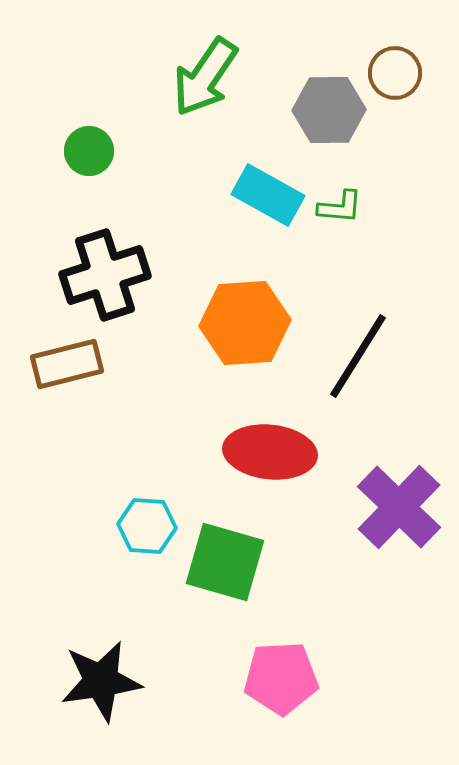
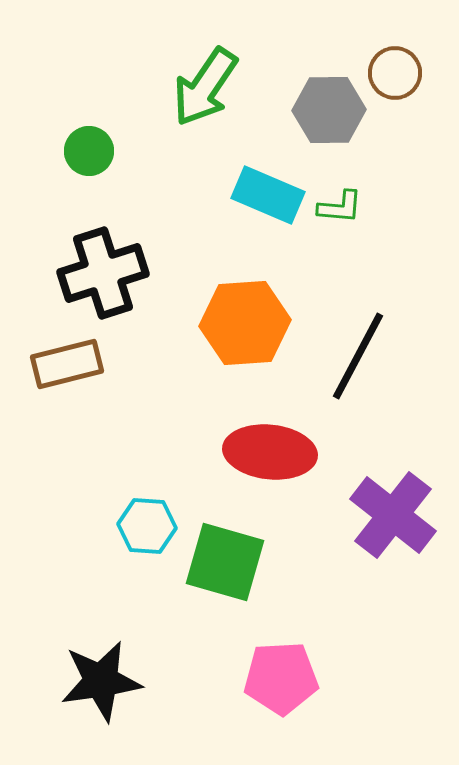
green arrow: moved 10 px down
cyan rectangle: rotated 6 degrees counterclockwise
black cross: moved 2 px left, 2 px up
black line: rotated 4 degrees counterclockwise
purple cross: moved 6 px left, 8 px down; rotated 6 degrees counterclockwise
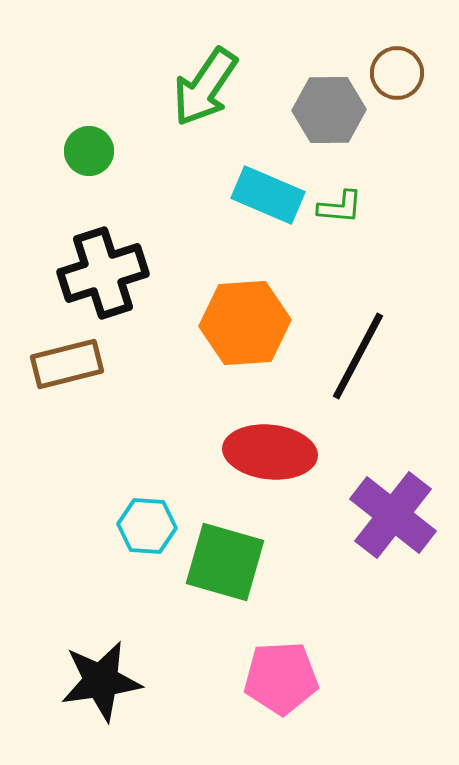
brown circle: moved 2 px right
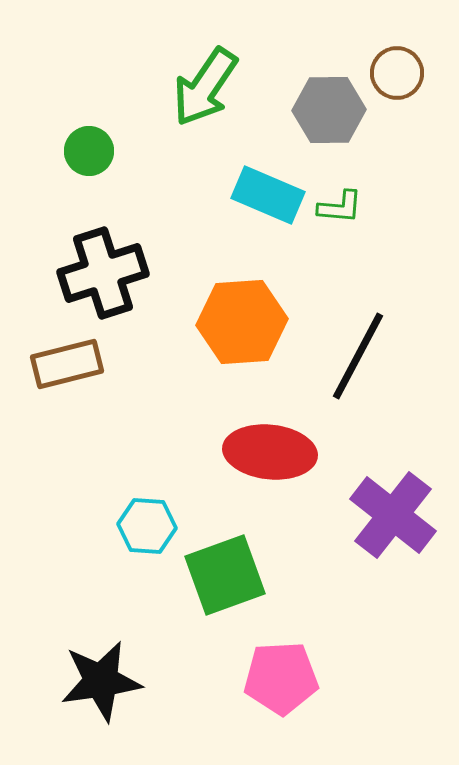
orange hexagon: moved 3 px left, 1 px up
green square: moved 13 px down; rotated 36 degrees counterclockwise
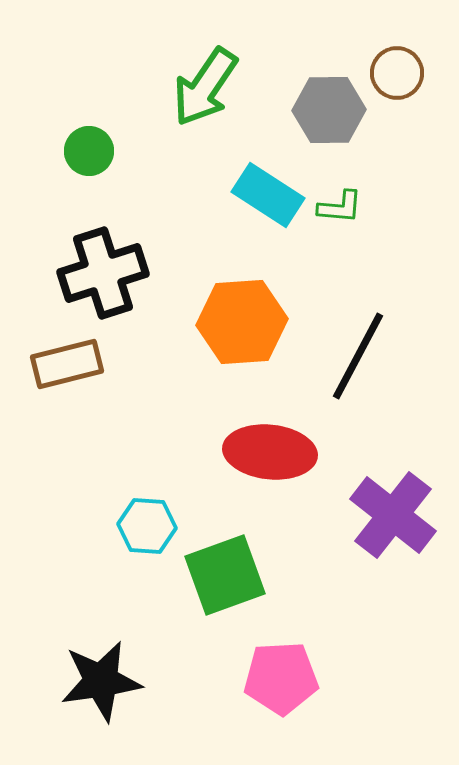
cyan rectangle: rotated 10 degrees clockwise
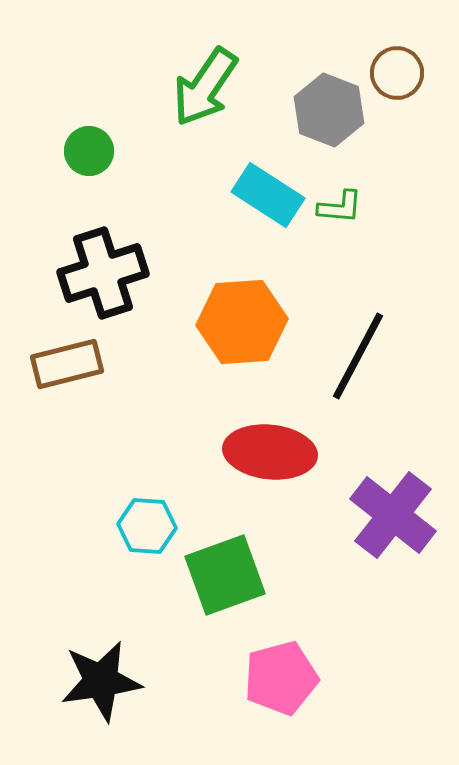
gray hexagon: rotated 22 degrees clockwise
pink pentagon: rotated 12 degrees counterclockwise
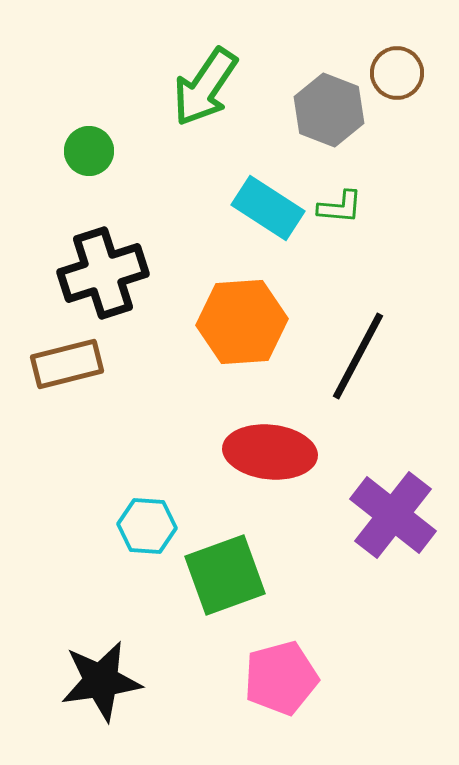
cyan rectangle: moved 13 px down
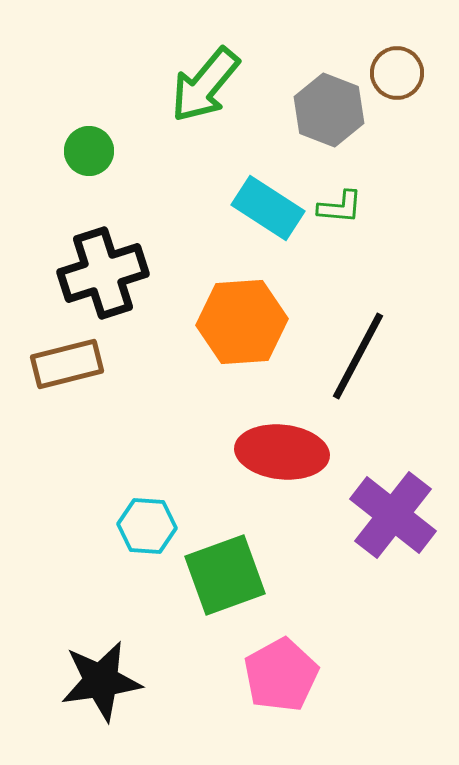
green arrow: moved 2 px up; rotated 6 degrees clockwise
red ellipse: moved 12 px right
pink pentagon: moved 3 px up; rotated 14 degrees counterclockwise
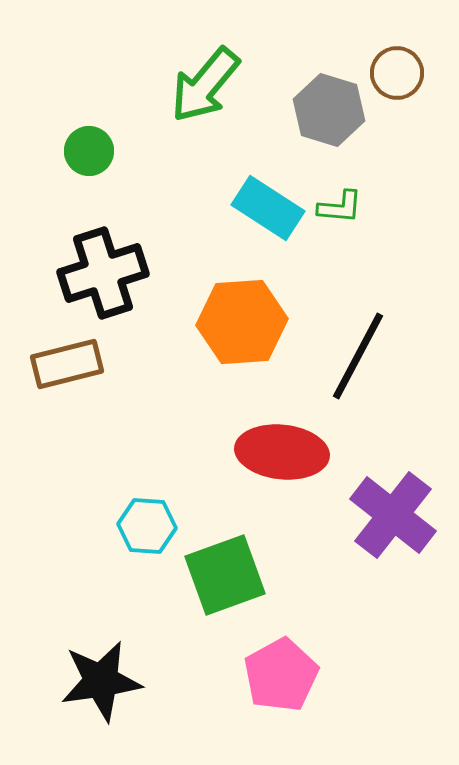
gray hexagon: rotated 4 degrees counterclockwise
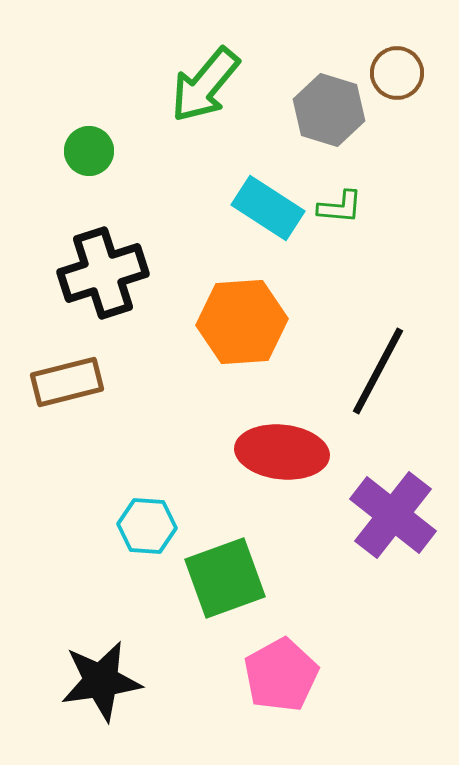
black line: moved 20 px right, 15 px down
brown rectangle: moved 18 px down
green square: moved 3 px down
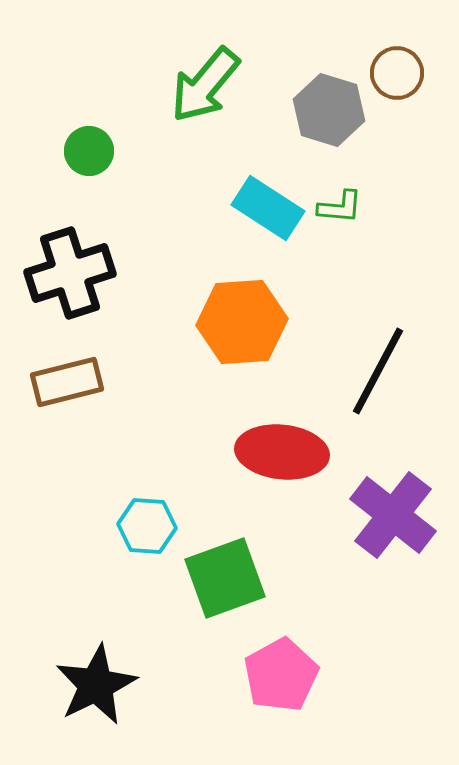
black cross: moved 33 px left
black star: moved 5 px left, 4 px down; rotated 18 degrees counterclockwise
